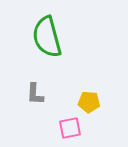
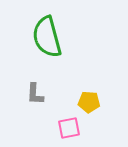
pink square: moved 1 px left
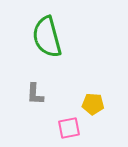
yellow pentagon: moved 4 px right, 2 px down
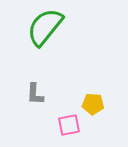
green semicircle: moved 2 px left, 10 px up; rotated 54 degrees clockwise
pink square: moved 3 px up
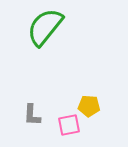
gray L-shape: moved 3 px left, 21 px down
yellow pentagon: moved 4 px left, 2 px down
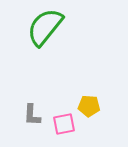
pink square: moved 5 px left, 1 px up
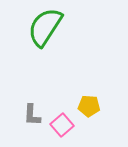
green semicircle: rotated 6 degrees counterclockwise
pink square: moved 2 px left, 1 px down; rotated 30 degrees counterclockwise
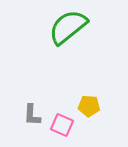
green semicircle: moved 23 px right; rotated 18 degrees clockwise
pink square: rotated 25 degrees counterclockwise
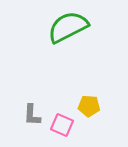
green semicircle: rotated 12 degrees clockwise
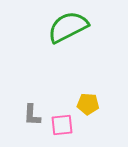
yellow pentagon: moved 1 px left, 2 px up
pink square: rotated 30 degrees counterclockwise
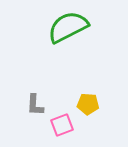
gray L-shape: moved 3 px right, 10 px up
pink square: rotated 15 degrees counterclockwise
